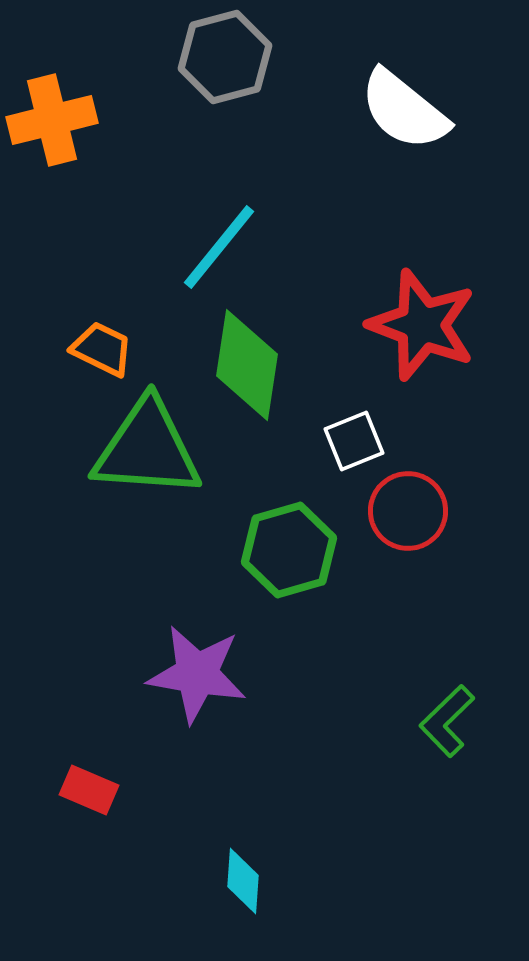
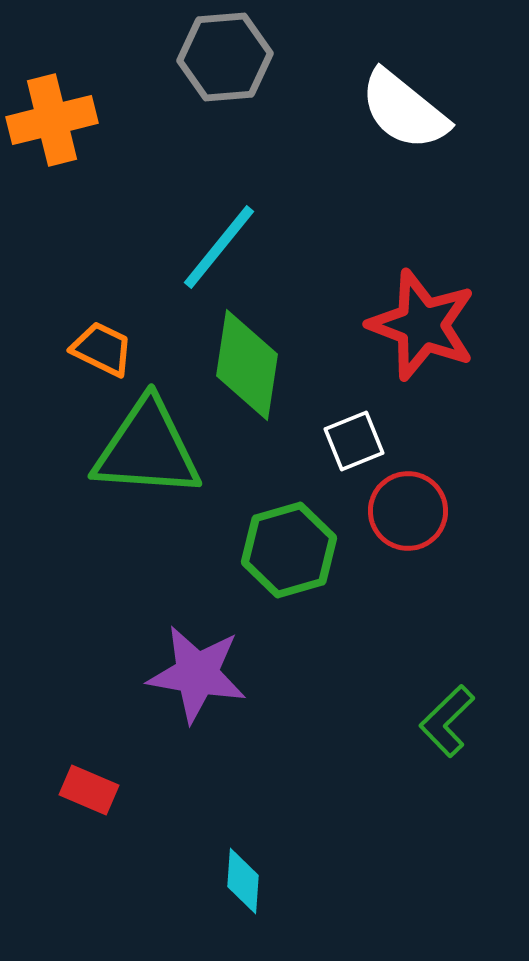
gray hexagon: rotated 10 degrees clockwise
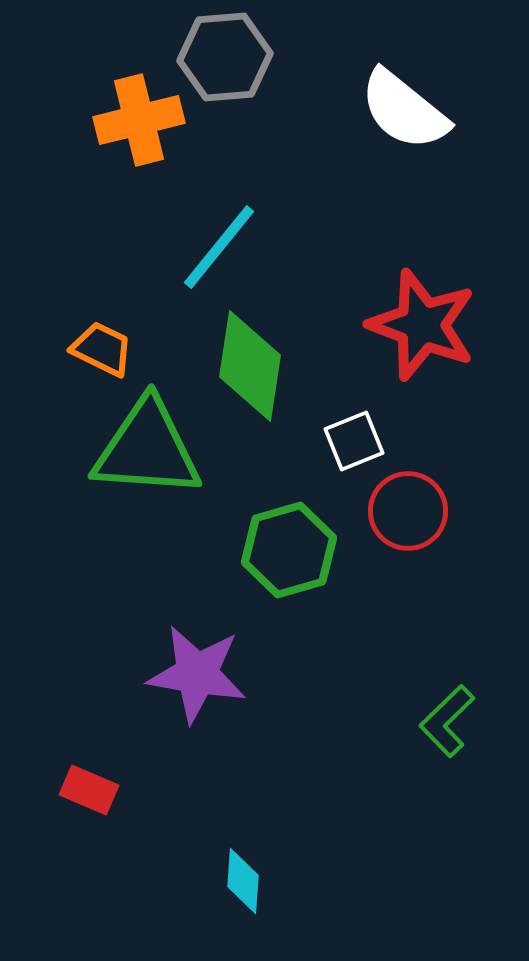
orange cross: moved 87 px right
green diamond: moved 3 px right, 1 px down
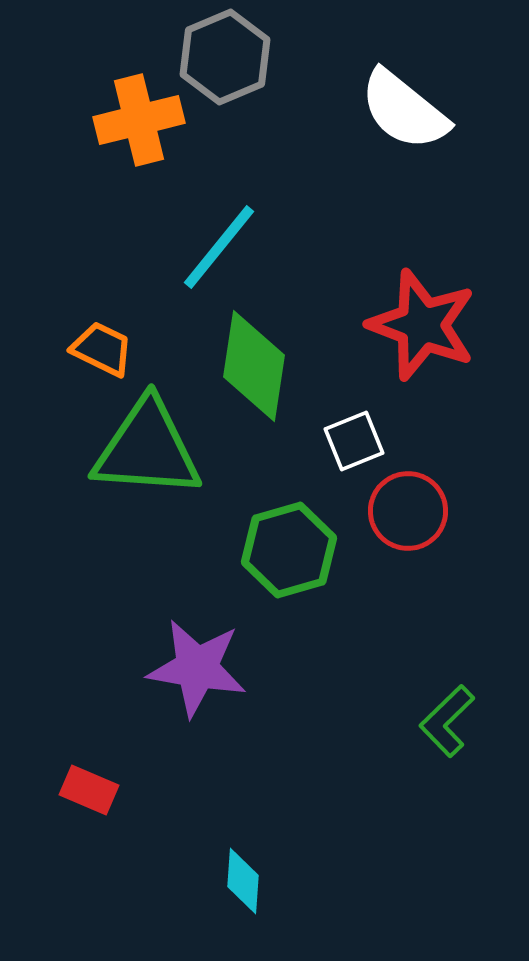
gray hexagon: rotated 18 degrees counterclockwise
green diamond: moved 4 px right
purple star: moved 6 px up
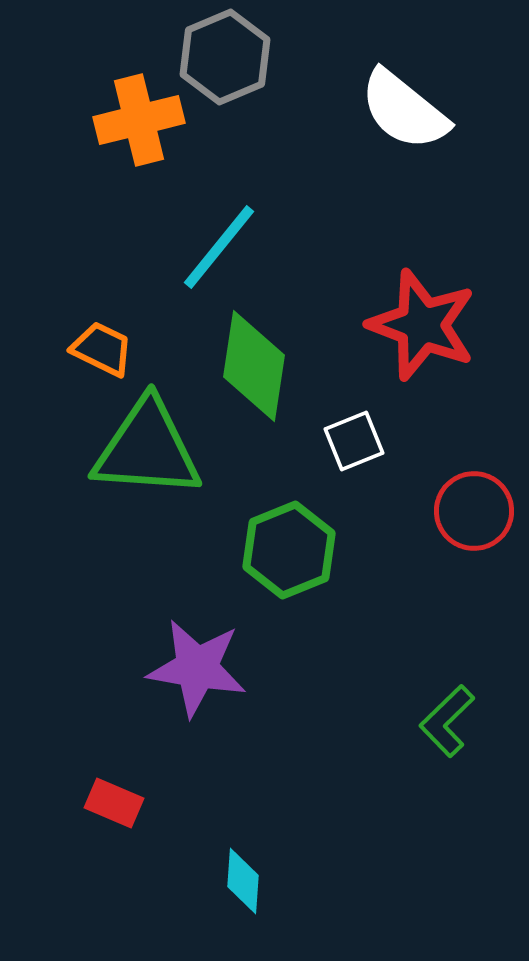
red circle: moved 66 px right
green hexagon: rotated 6 degrees counterclockwise
red rectangle: moved 25 px right, 13 px down
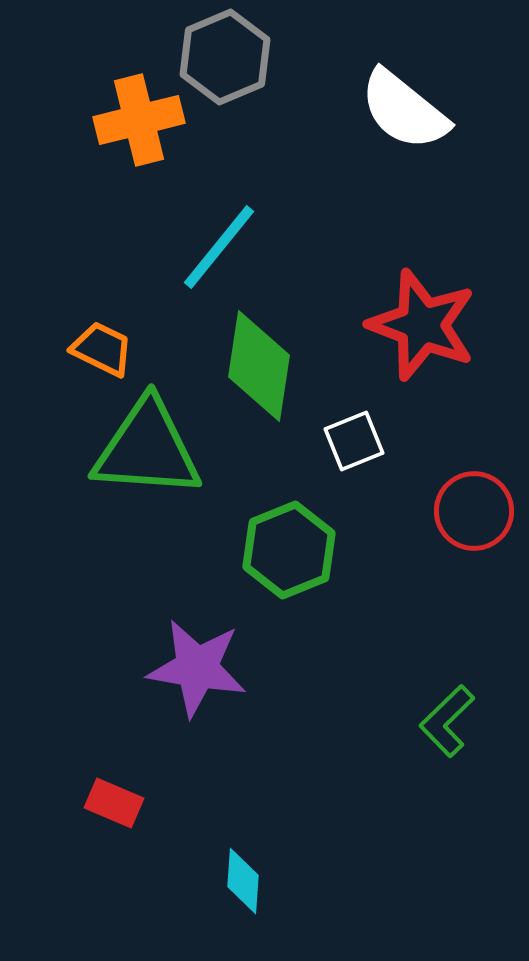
green diamond: moved 5 px right
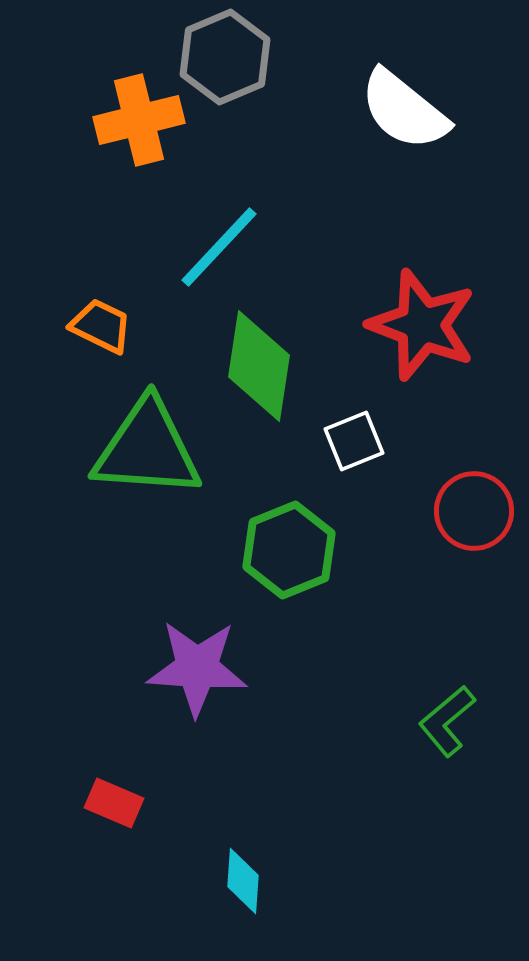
cyan line: rotated 4 degrees clockwise
orange trapezoid: moved 1 px left, 23 px up
purple star: rotated 6 degrees counterclockwise
green L-shape: rotated 4 degrees clockwise
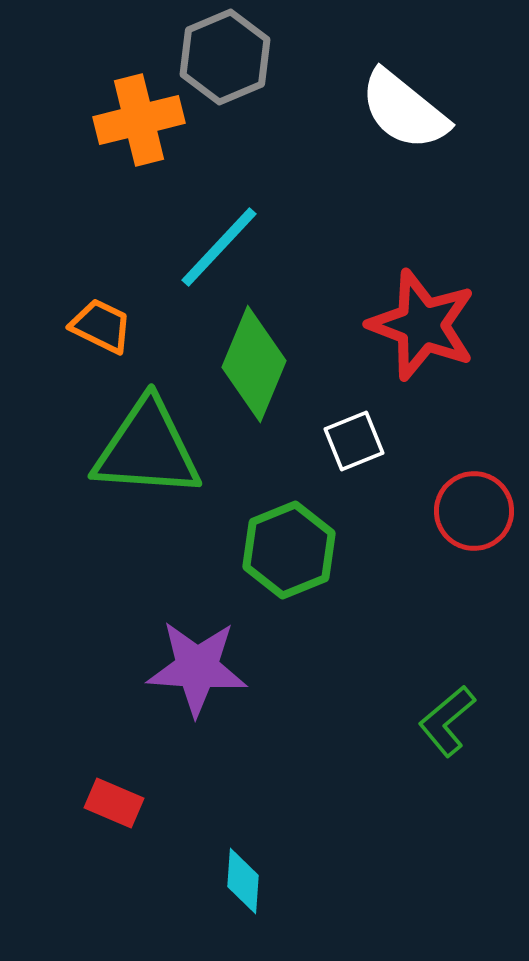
green diamond: moved 5 px left, 2 px up; rotated 14 degrees clockwise
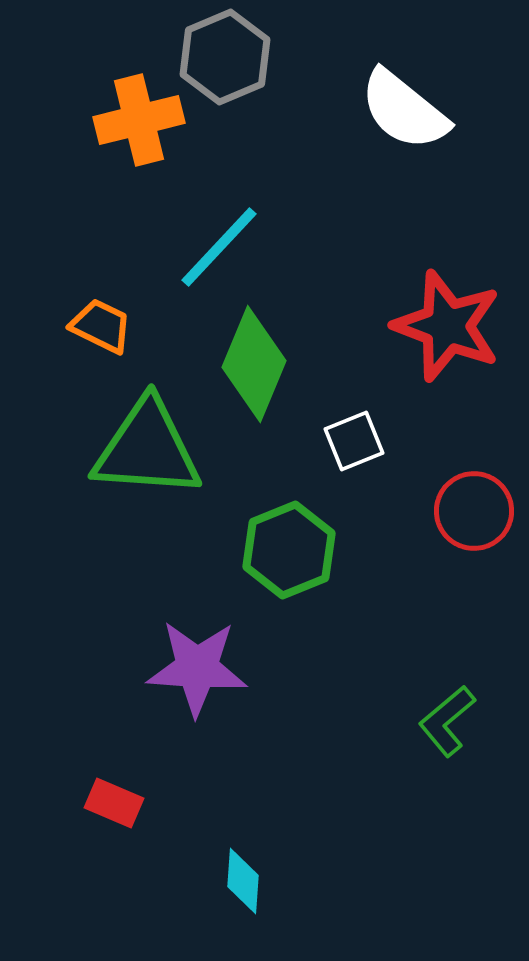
red star: moved 25 px right, 1 px down
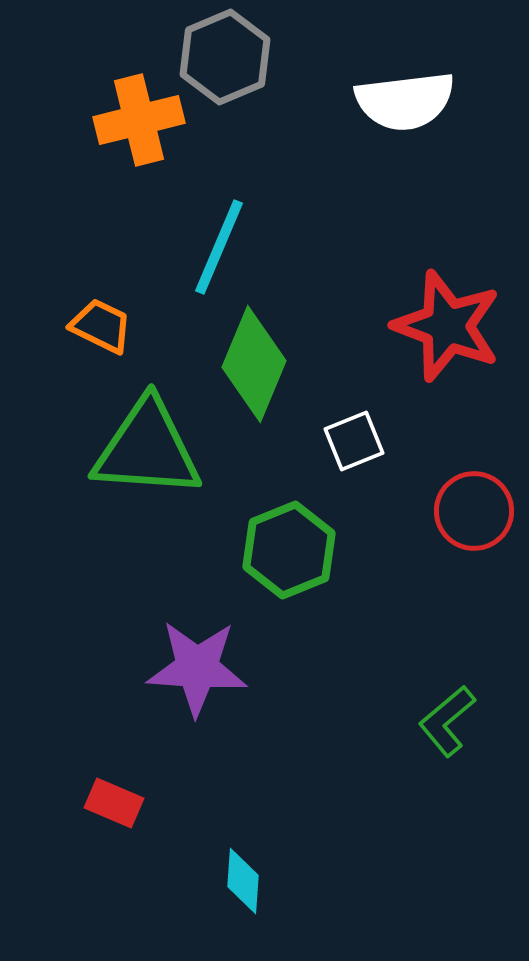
white semicircle: moved 1 px right, 9 px up; rotated 46 degrees counterclockwise
cyan line: rotated 20 degrees counterclockwise
